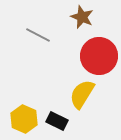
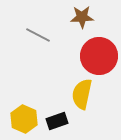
brown star: rotated 25 degrees counterclockwise
yellow semicircle: rotated 20 degrees counterclockwise
black rectangle: rotated 45 degrees counterclockwise
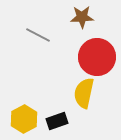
red circle: moved 2 px left, 1 px down
yellow semicircle: moved 2 px right, 1 px up
yellow hexagon: rotated 8 degrees clockwise
